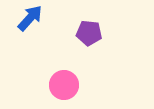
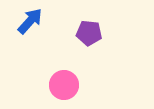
blue arrow: moved 3 px down
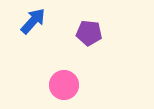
blue arrow: moved 3 px right
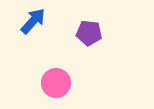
pink circle: moved 8 px left, 2 px up
